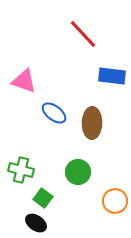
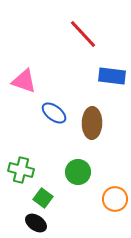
orange circle: moved 2 px up
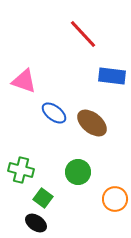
brown ellipse: rotated 52 degrees counterclockwise
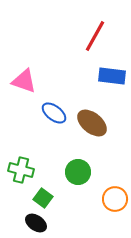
red line: moved 12 px right, 2 px down; rotated 72 degrees clockwise
